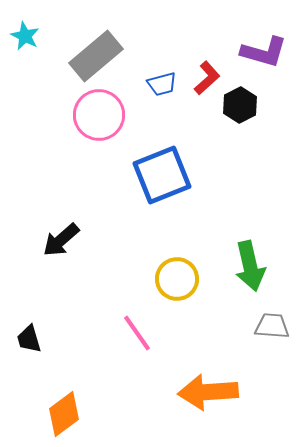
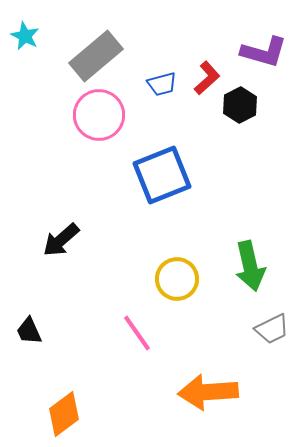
gray trapezoid: moved 3 px down; rotated 150 degrees clockwise
black trapezoid: moved 8 px up; rotated 8 degrees counterclockwise
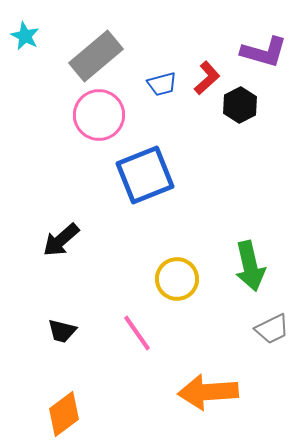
blue square: moved 17 px left
black trapezoid: moved 33 px right; rotated 52 degrees counterclockwise
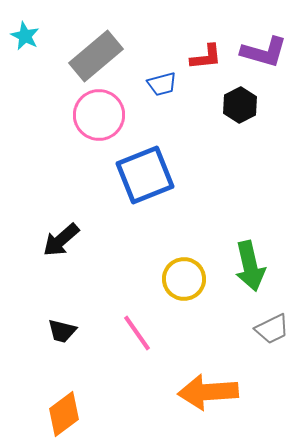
red L-shape: moved 1 px left, 21 px up; rotated 36 degrees clockwise
yellow circle: moved 7 px right
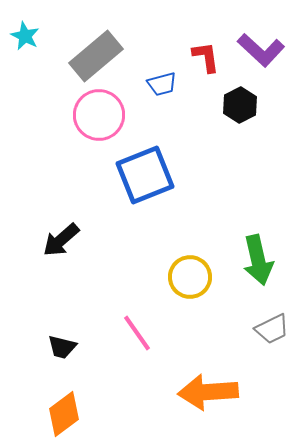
purple L-shape: moved 3 px left, 2 px up; rotated 27 degrees clockwise
red L-shape: rotated 92 degrees counterclockwise
green arrow: moved 8 px right, 6 px up
yellow circle: moved 6 px right, 2 px up
black trapezoid: moved 16 px down
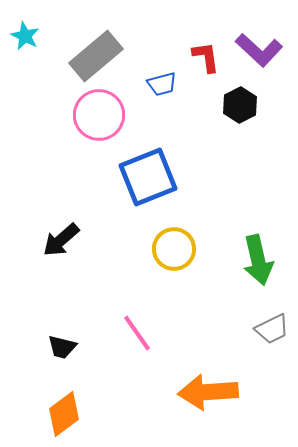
purple L-shape: moved 2 px left
blue square: moved 3 px right, 2 px down
yellow circle: moved 16 px left, 28 px up
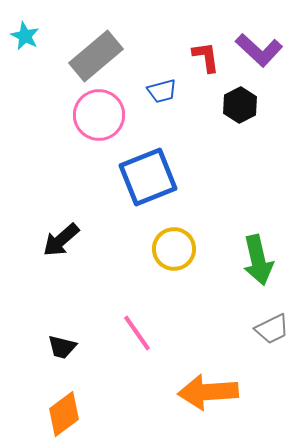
blue trapezoid: moved 7 px down
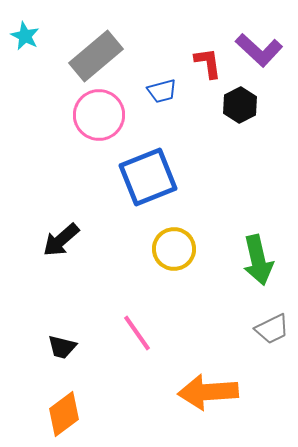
red L-shape: moved 2 px right, 6 px down
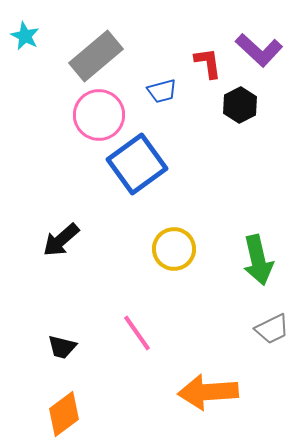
blue square: moved 11 px left, 13 px up; rotated 14 degrees counterclockwise
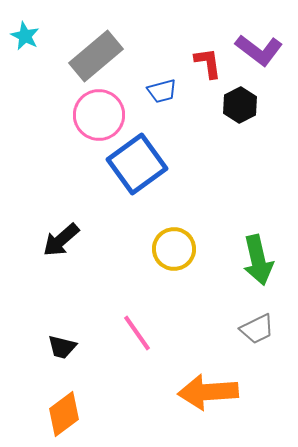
purple L-shape: rotated 6 degrees counterclockwise
gray trapezoid: moved 15 px left
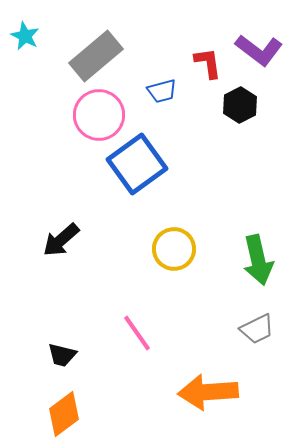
black trapezoid: moved 8 px down
